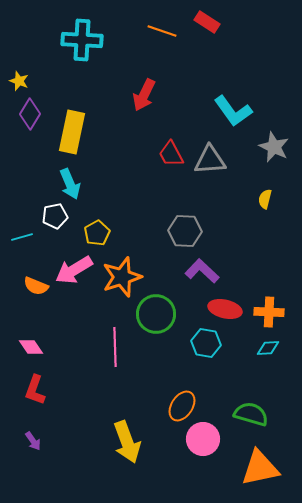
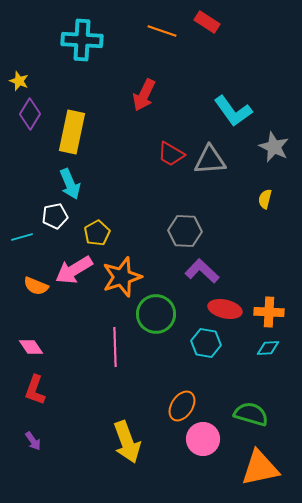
red trapezoid: rotated 32 degrees counterclockwise
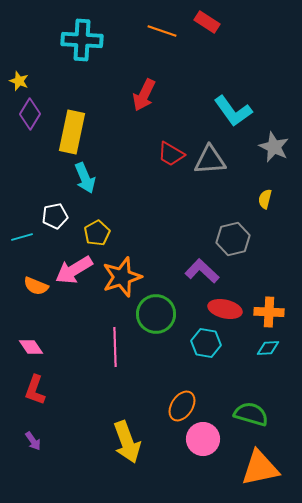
cyan arrow: moved 15 px right, 6 px up
gray hexagon: moved 48 px right, 8 px down; rotated 16 degrees counterclockwise
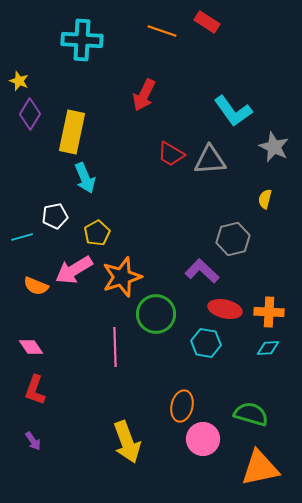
orange ellipse: rotated 20 degrees counterclockwise
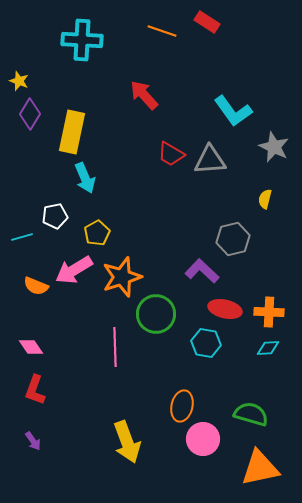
red arrow: rotated 112 degrees clockwise
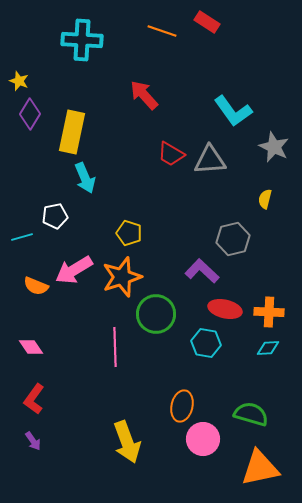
yellow pentagon: moved 32 px right; rotated 25 degrees counterclockwise
red L-shape: moved 1 px left, 9 px down; rotated 16 degrees clockwise
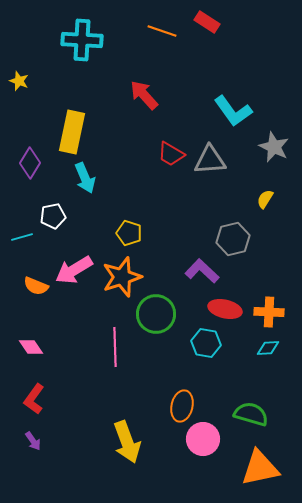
purple diamond: moved 49 px down
yellow semicircle: rotated 18 degrees clockwise
white pentagon: moved 2 px left
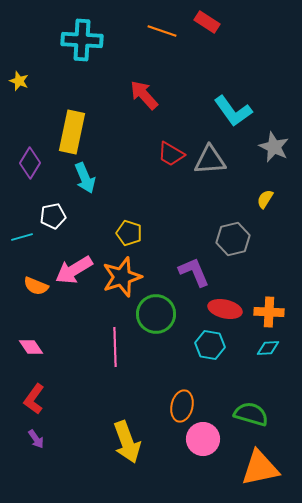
purple L-shape: moved 8 px left, 1 px down; rotated 24 degrees clockwise
cyan hexagon: moved 4 px right, 2 px down
purple arrow: moved 3 px right, 2 px up
